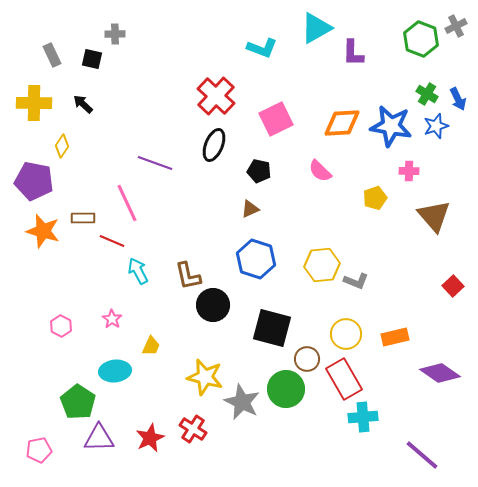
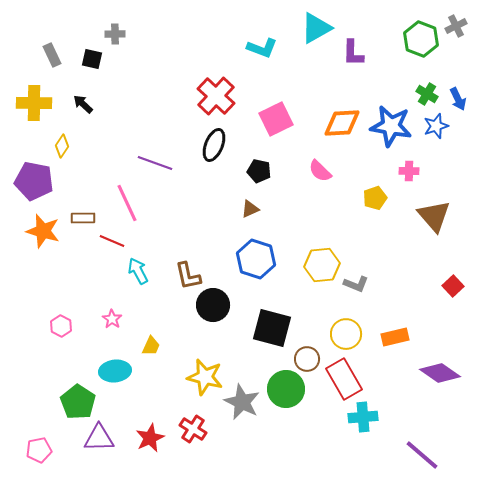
gray L-shape at (356, 281): moved 3 px down
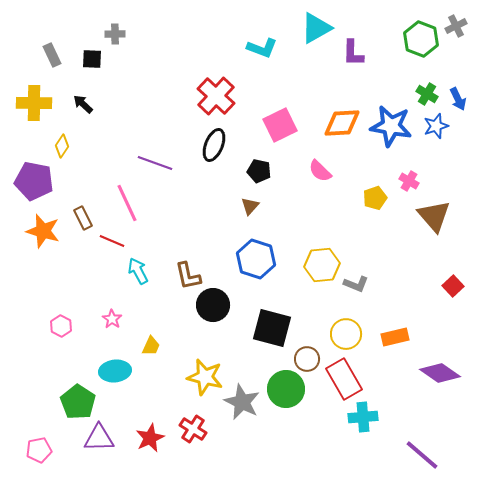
black square at (92, 59): rotated 10 degrees counterclockwise
pink square at (276, 119): moved 4 px right, 6 px down
pink cross at (409, 171): moved 10 px down; rotated 30 degrees clockwise
brown triangle at (250, 209): moved 3 px up; rotated 24 degrees counterclockwise
brown rectangle at (83, 218): rotated 65 degrees clockwise
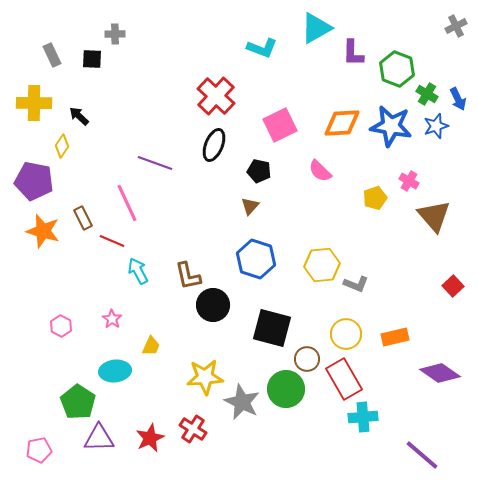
green hexagon at (421, 39): moved 24 px left, 30 px down
black arrow at (83, 104): moved 4 px left, 12 px down
yellow star at (205, 377): rotated 18 degrees counterclockwise
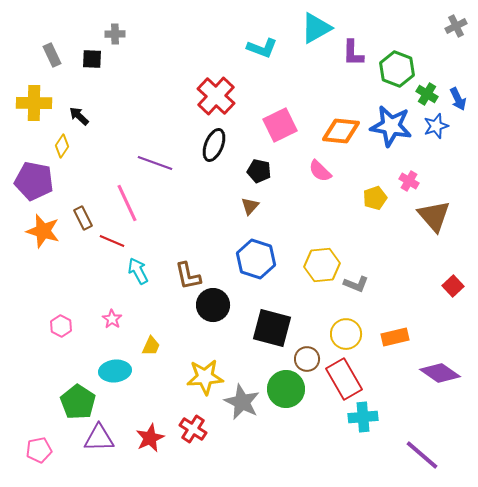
orange diamond at (342, 123): moved 1 px left, 8 px down; rotated 9 degrees clockwise
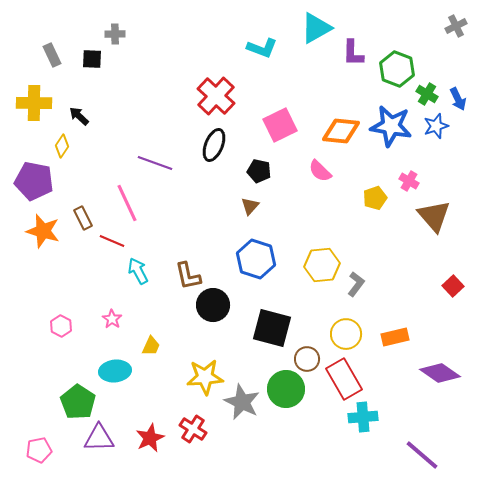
gray L-shape at (356, 284): rotated 75 degrees counterclockwise
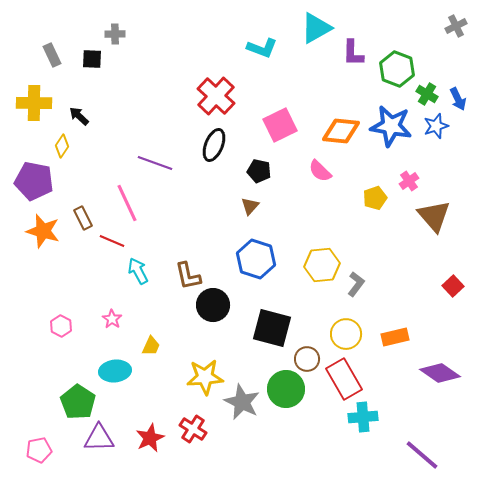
pink cross at (409, 181): rotated 24 degrees clockwise
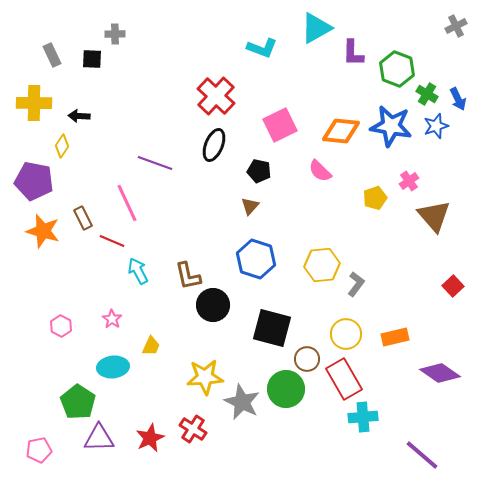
black arrow at (79, 116): rotated 40 degrees counterclockwise
cyan ellipse at (115, 371): moved 2 px left, 4 px up
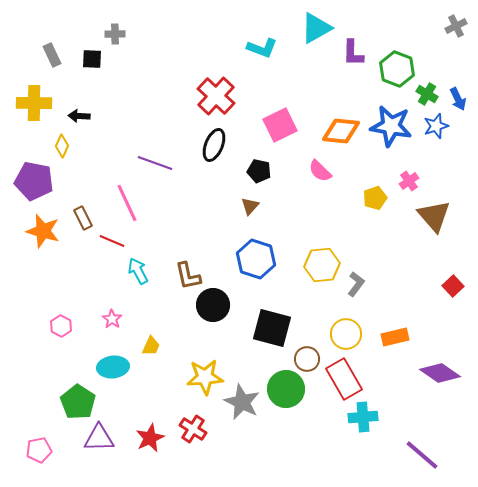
yellow diamond at (62, 146): rotated 10 degrees counterclockwise
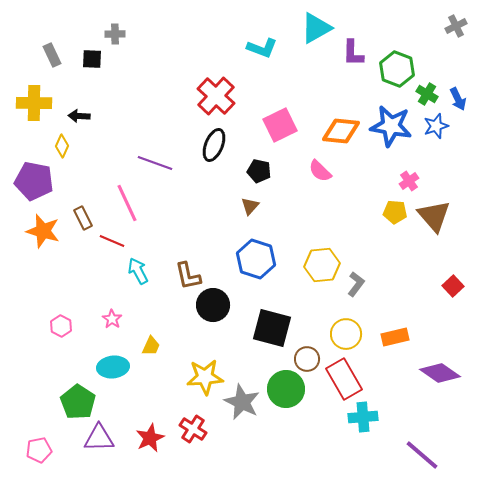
yellow pentagon at (375, 198): moved 20 px right, 14 px down; rotated 25 degrees clockwise
